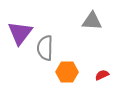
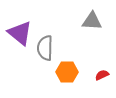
purple triangle: rotated 28 degrees counterclockwise
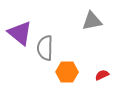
gray triangle: rotated 15 degrees counterclockwise
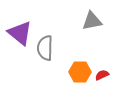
orange hexagon: moved 13 px right
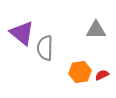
gray triangle: moved 4 px right, 9 px down; rotated 10 degrees clockwise
purple triangle: moved 2 px right
orange hexagon: rotated 10 degrees counterclockwise
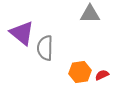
gray triangle: moved 6 px left, 16 px up
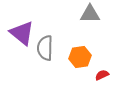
orange hexagon: moved 15 px up
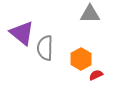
orange hexagon: moved 1 px right, 2 px down; rotated 20 degrees counterclockwise
red semicircle: moved 6 px left
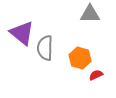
orange hexagon: moved 1 px left, 1 px up; rotated 15 degrees counterclockwise
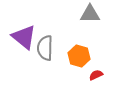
purple triangle: moved 2 px right, 4 px down
orange hexagon: moved 1 px left, 2 px up
